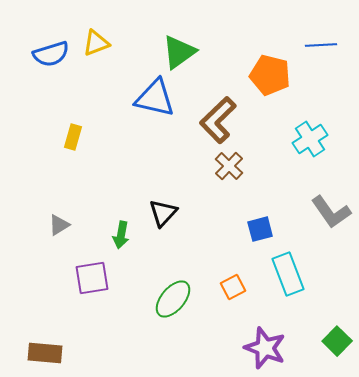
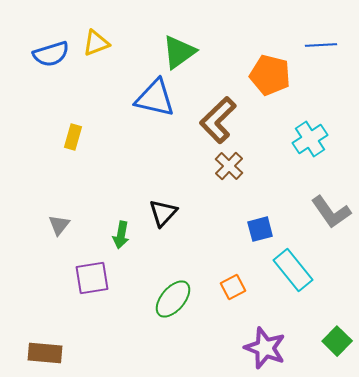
gray triangle: rotated 20 degrees counterclockwise
cyan rectangle: moved 5 px right, 4 px up; rotated 18 degrees counterclockwise
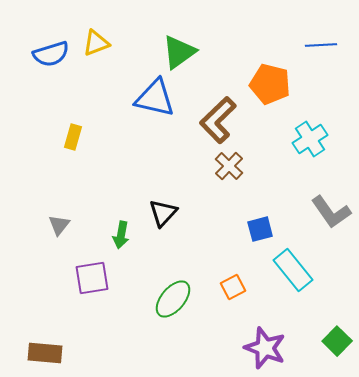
orange pentagon: moved 9 px down
